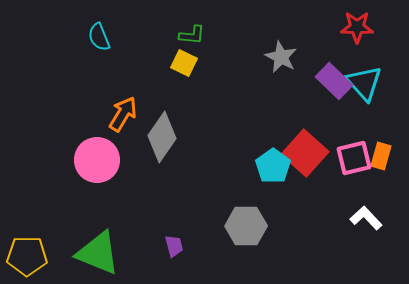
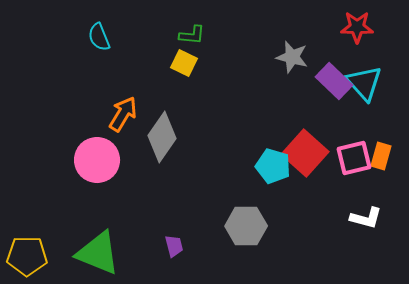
gray star: moved 11 px right; rotated 12 degrees counterclockwise
cyan pentagon: rotated 20 degrees counterclockwise
white L-shape: rotated 148 degrees clockwise
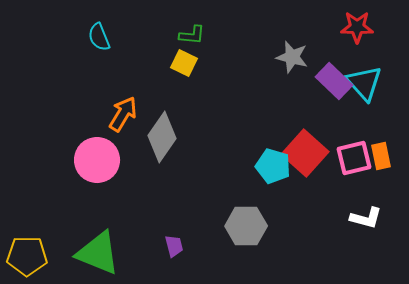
orange rectangle: rotated 28 degrees counterclockwise
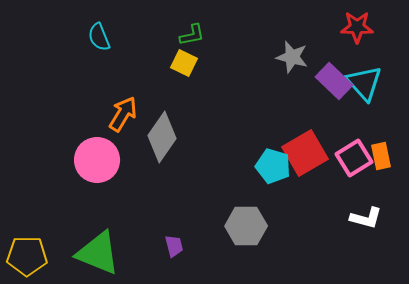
green L-shape: rotated 16 degrees counterclockwise
red square: rotated 18 degrees clockwise
pink square: rotated 18 degrees counterclockwise
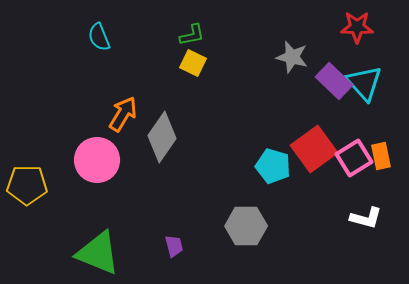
yellow square: moved 9 px right
red square: moved 9 px right, 4 px up; rotated 6 degrees counterclockwise
yellow pentagon: moved 71 px up
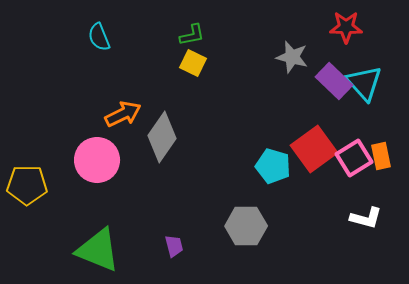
red star: moved 11 px left
orange arrow: rotated 33 degrees clockwise
green triangle: moved 3 px up
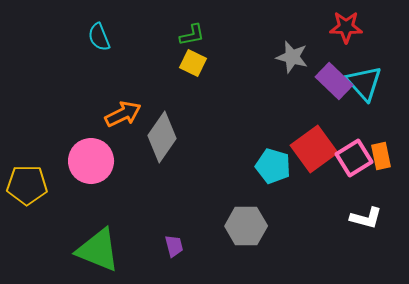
pink circle: moved 6 px left, 1 px down
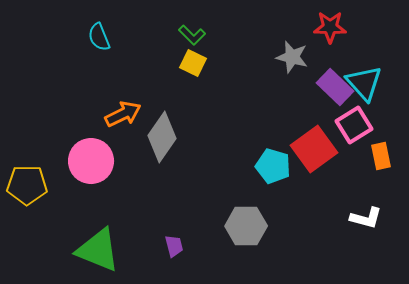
red star: moved 16 px left
green L-shape: rotated 56 degrees clockwise
purple rectangle: moved 1 px right, 6 px down
pink square: moved 33 px up
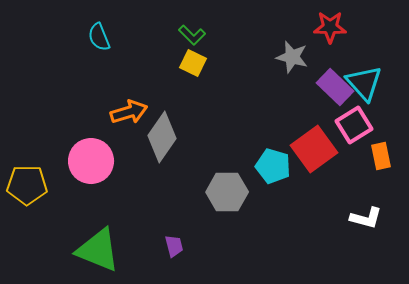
orange arrow: moved 6 px right, 2 px up; rotated 9 degrees clockwise
gray hexagon: moved 19 px left, 34 px up
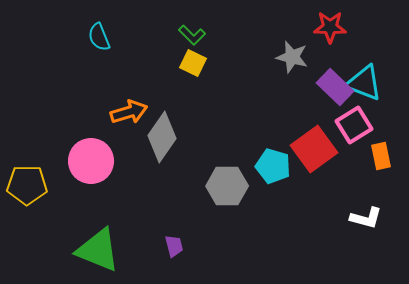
cyan triangle: rotated 27 degrees counterclockwise
gray hexagon: moved 6 px up
